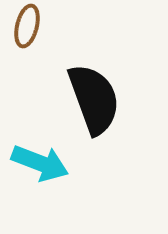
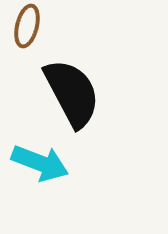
black semicircle: moved 22 px left, 6 px up; rotated 8 degrees counterclockwise
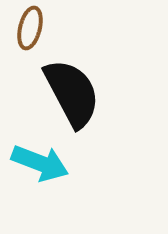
brown ellipse: moved 3 px right, 2 px down
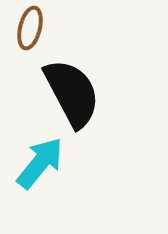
cyan arrow: rotated 72 degrees counterclockwise
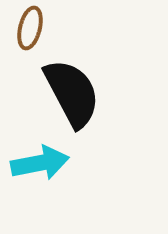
cyan arrow: rotated 40 degrees clockwise
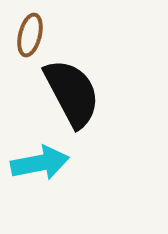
brown ellipse: moved 7 px down
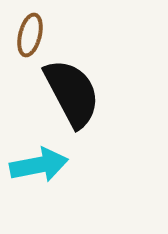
cyan arrow: moved 1 px left, 2 px down
